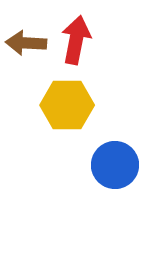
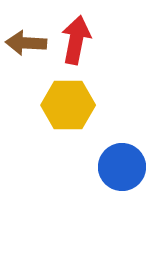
yellow hexagon: moved 1 px right
blue circle: moved 7 px right, 2 px down
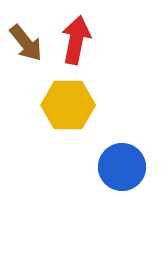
brown arrow: rotated 132 degrees counterclockwise
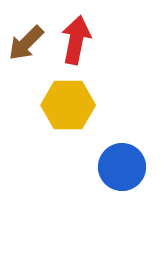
brown arrow: rotated 84 degrees clockwise
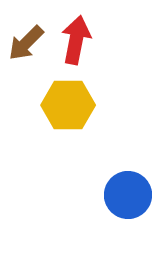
blue circle: moved 6 px right, 28 px down
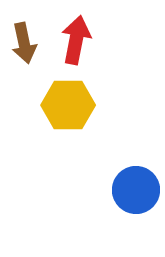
brown arrow: moved 2 px left; rotated 57 degrees counterclockwise
blue circle: moved 8 px right, 5 px up
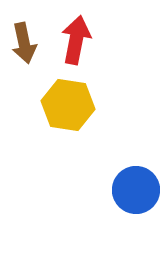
yellow hexagon: rotated 9 degrees clockwise
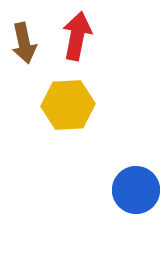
red arrow: moved 1 px right, 4 px up
yellow hexagon: rotated 12 degrees counterclockwise
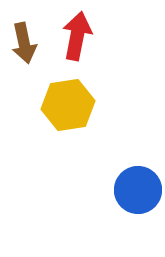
yellow hexagon: rotated 6 degrees counterclockwise
blue circle: moved 2 px right
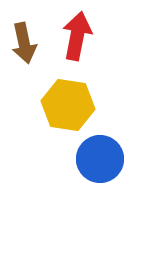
yellow hexagon: rotated 18 degrees clockwise
blue circle: moved 38 px left, 31 px up
